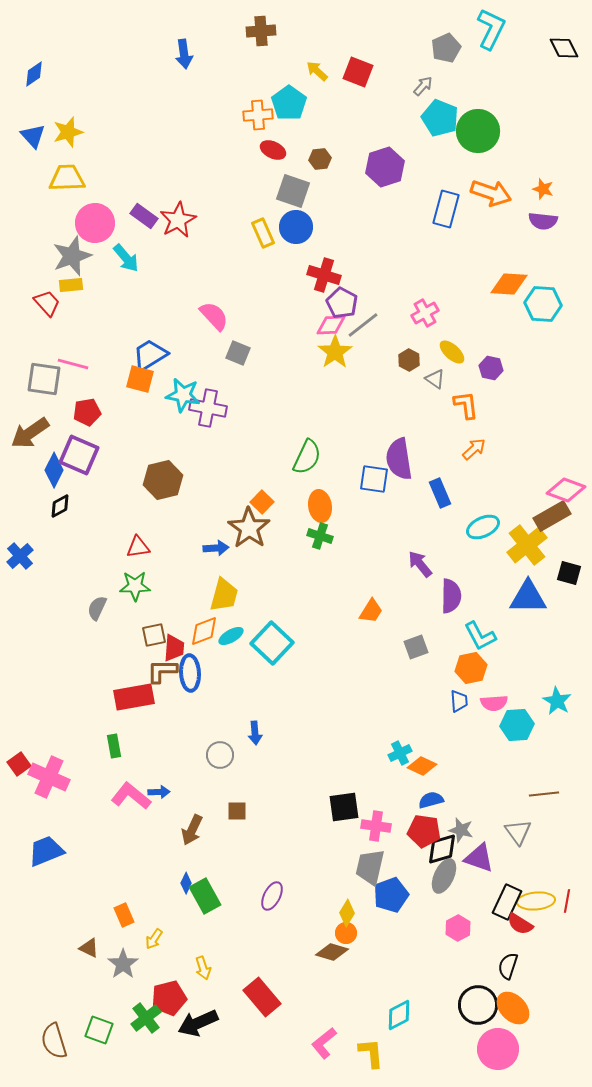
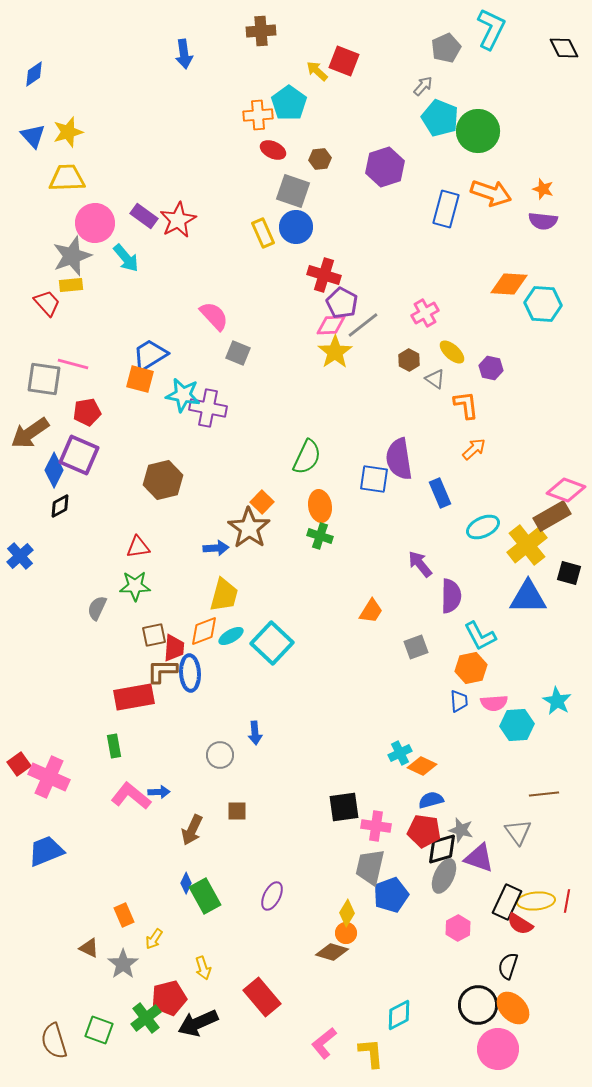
red square at (358, 72): moved 14 px left, 11 px up
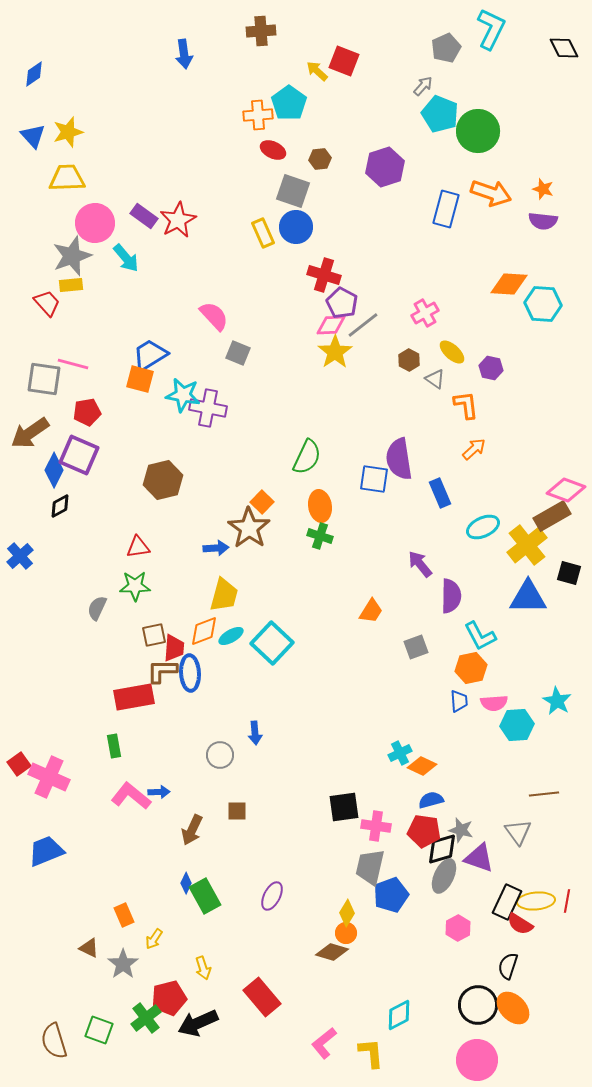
cyan pentagon at (440, 118): moved 4 px up
pink circle at (498, 1049): moved 21 px left, 11 px down
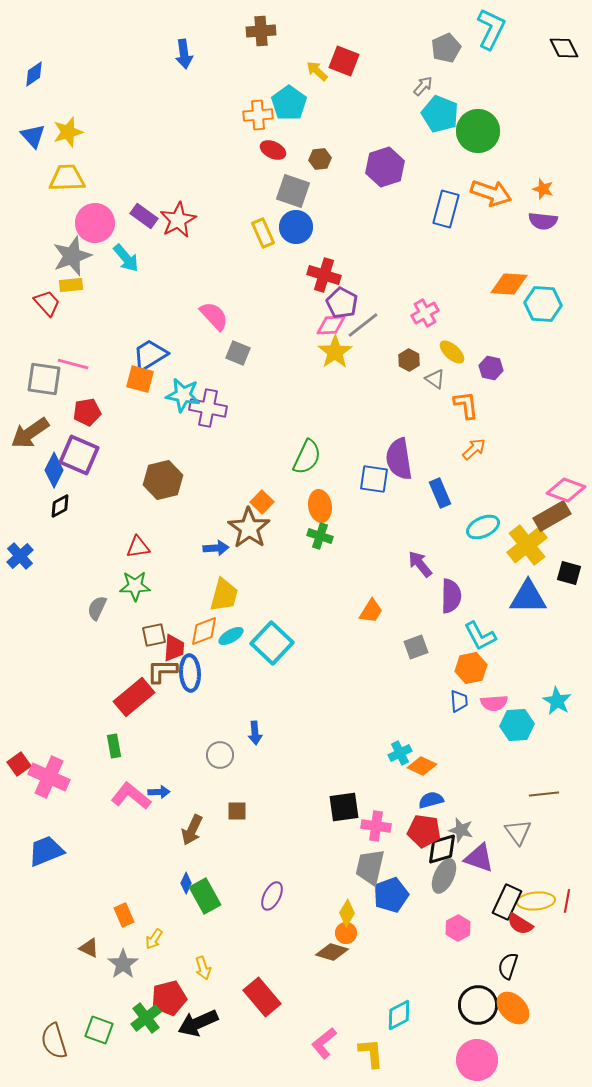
red rectangle at (134, 697): rotated 30 degrees counterclockwise
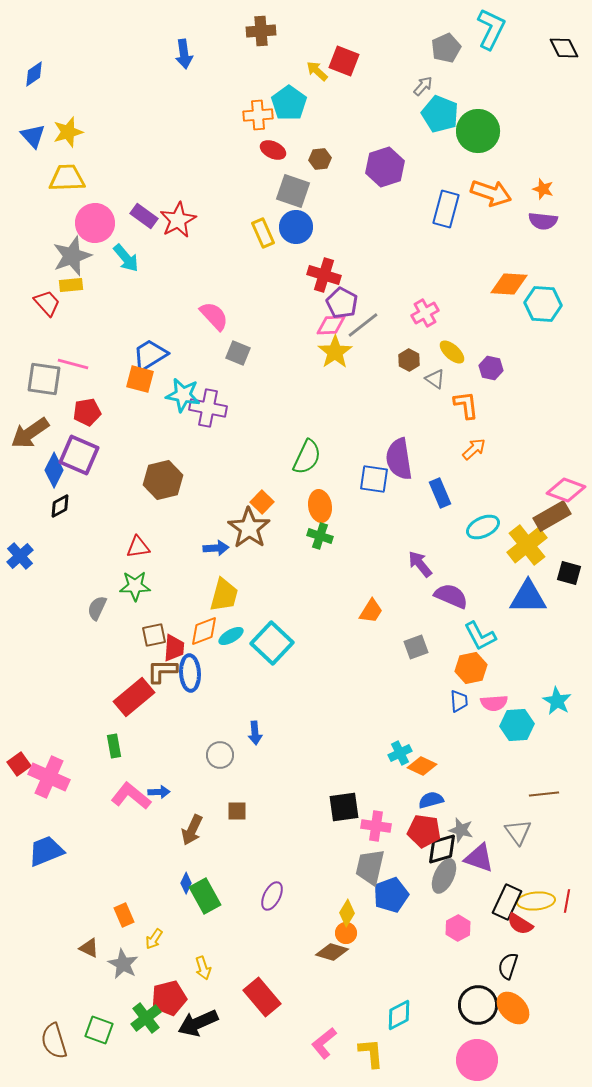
purple semicircle at (451, 596): rotated 68 degrees counterclockwise
gray star at (123, 964): rotated 8 degrees counterclockwise
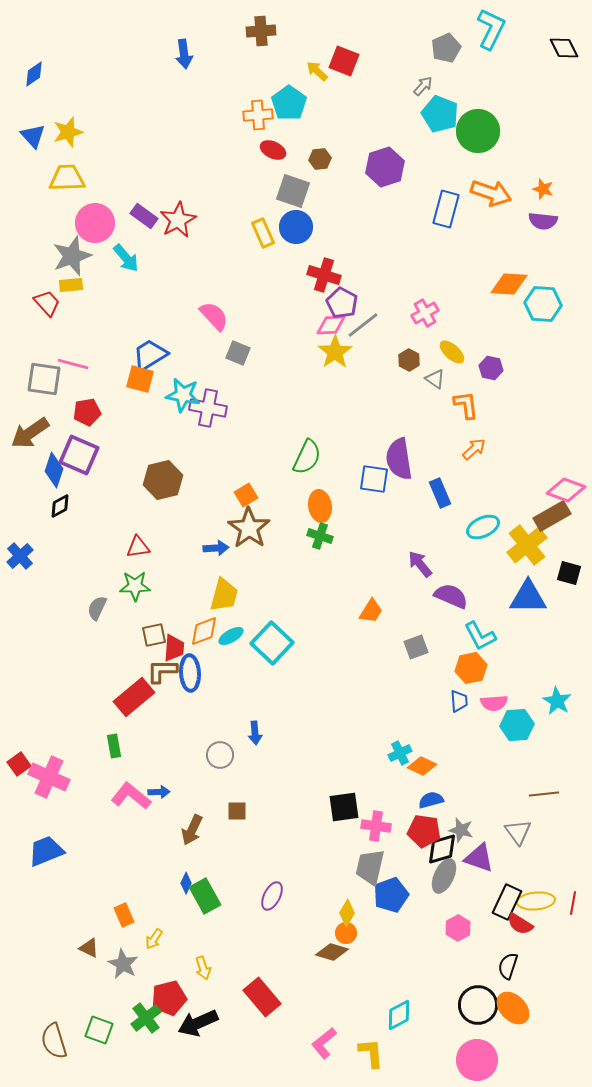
blue diamond at (54, 470): rotated 8 degrees counterclockwise
orange square at (262, 502): moved 16 px left, 7 px up; rotated 15 degrees clockwise
red line at (567, 901): moved 6 px right, 2 px down
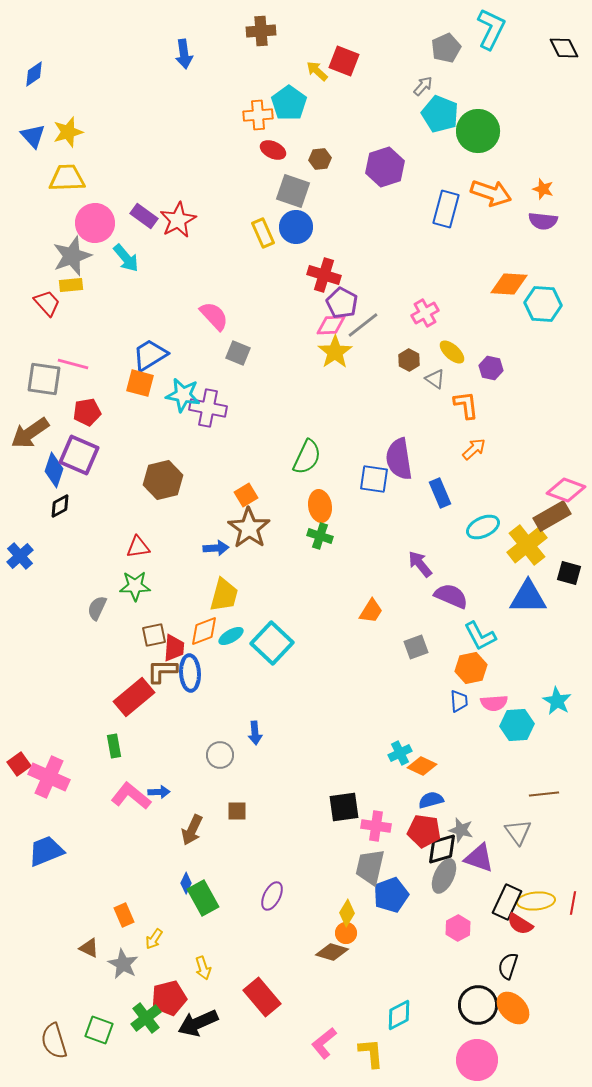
orange square at (140, 379): moved 4 px down
green rectangle at (205, 896): moved 2 px left, 2 px down
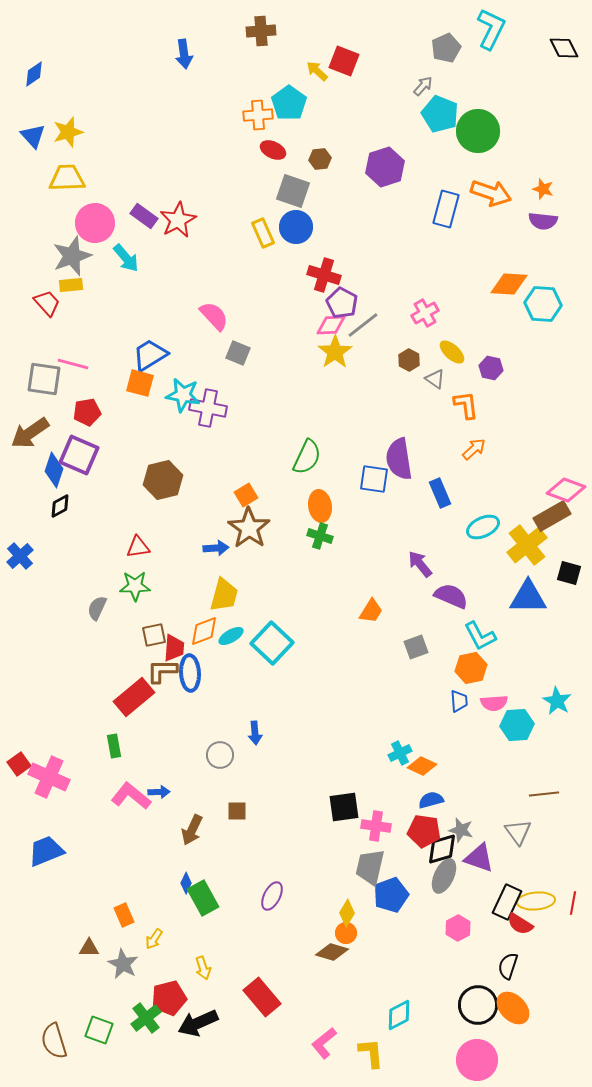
brown triangle at (89, 948): rotated 25 degrees counterclockwise
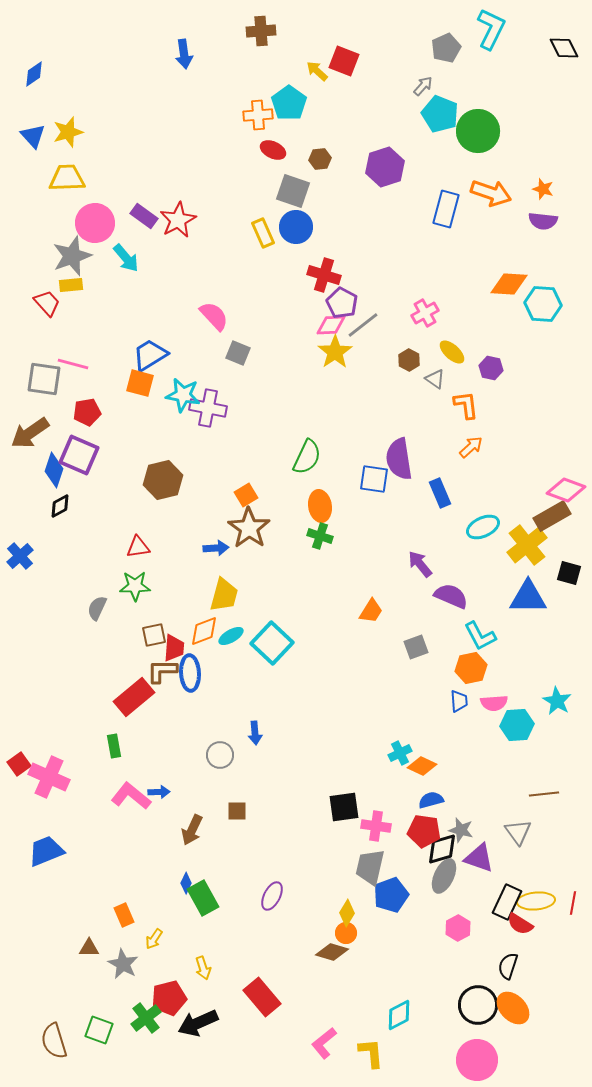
orange arrow at (474, 449): moved 3 px left, 2 px up
